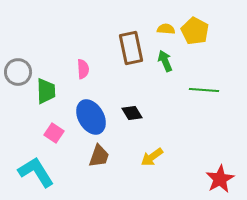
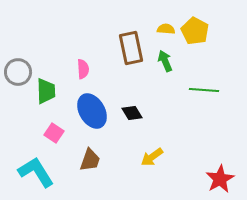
blue ellipse: moved 1 px right, 6 px up
brown trapezoid: moved 9 px left, 4 px down
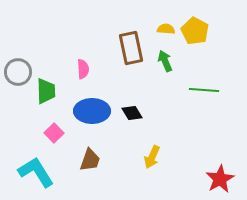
blue ellipse: rotated 60 degrees counterclockwise
pink square: rotated 12 degrees clockwise
yellow arrow: rotated 30 degrees counterclockwise
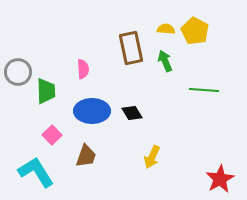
pink square: moved 2 px left, 2 px down
brown trapezoid: moved 4 px left, 4 px up
